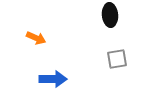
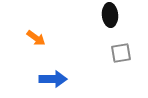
orange arrow: rotated 12 degrees clockwise
gray square: moved 4 px right, 6 px up
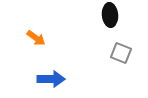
gray square: rotated 30 degrees clockwise
blue arrow: moved 2 px left
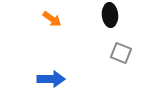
orange arrow: moved 16 px right, 19 px up
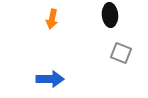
orange arrow: rotated 66 degrees clockwise
blue arrow: moved 1 px left
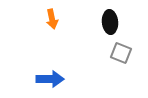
black ellipse: moved 7 px down
orange arrow: rotated 24 degrees counterclockwise
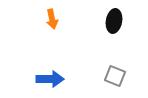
black ellipse: moved 4 px right, 1 px up; rotated 15 degrees clockwise
gray square: moved 6 px left, 23 px down
